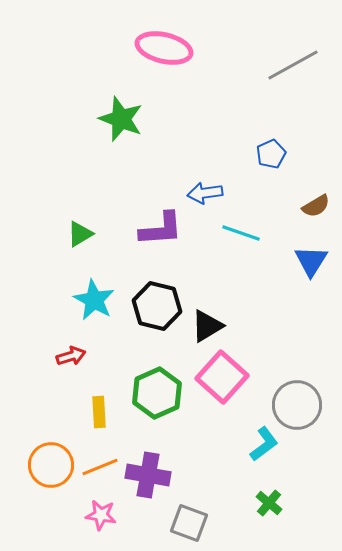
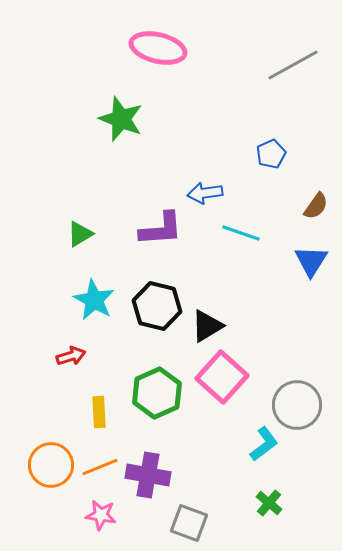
pink ellipse: moved 6 px left
brown semicircle: rotated 24 degrees counterclockwise
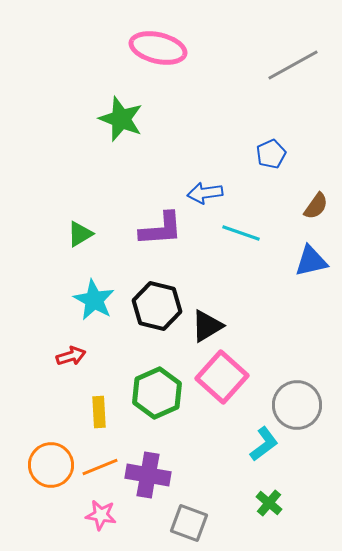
blue triangle: rotated 45 degrees clockwise
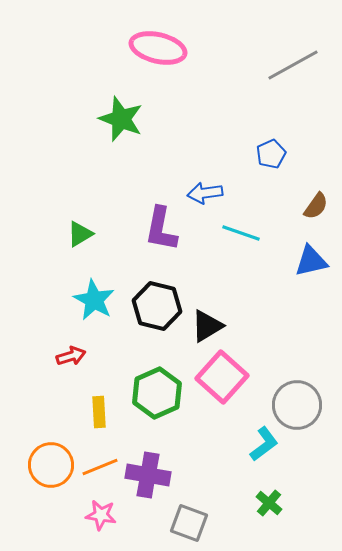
purple L-shape: rotated 105 degrees clockwise
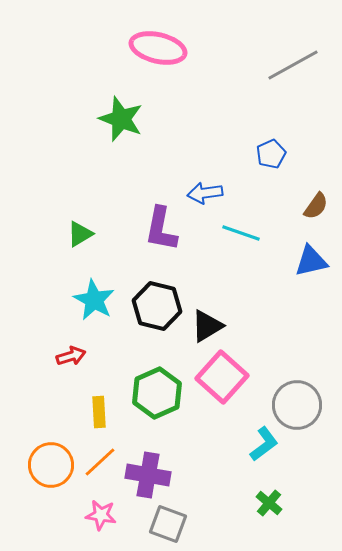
orange line: moved 5 px up; rotated 21 degrees counterclockwise
gray square: moved 21 px left, 1 px down
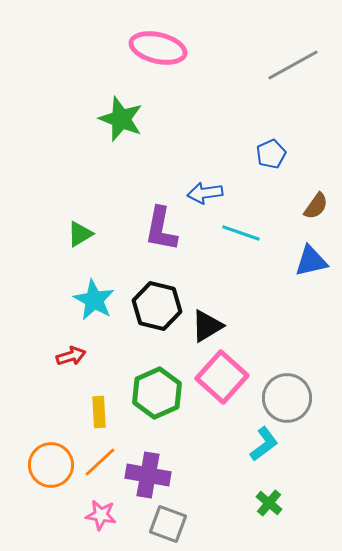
gray circle: moved 10 px left, 7 px up
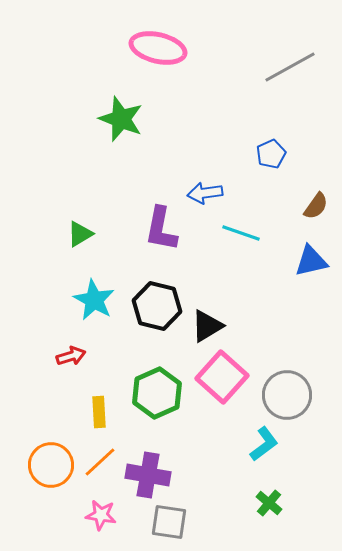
gray line: moved 3 px left, 2 px down
gray circle: moved 3 px up
gray square: moved 1 px right, 2 px up; rotated 12 degrees counterclockwise
